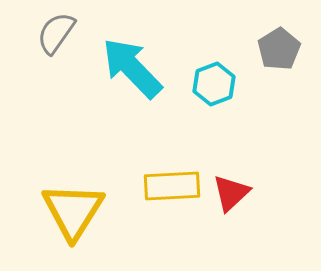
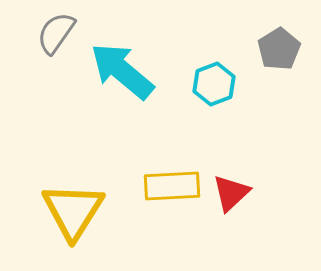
cyan arrow: moved 10 px left, 3 px down; rotated 6 degrees counterclockwise
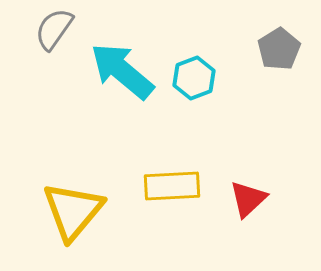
gray semicircle: moved 2 px left, 4 px up
cyan hexagon: moved 20 px left, 6 px up
red triangle: moved 17 px right, 6 px down
yellow triangle: rotated 8 degrees clockwise
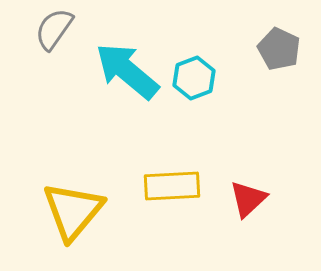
gray pentagon: rotated 15 degrees counterclockwise
cyan arrow: moved 5 px right
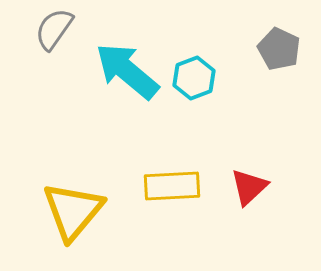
red triangle: moved 1 px right, 12 px up
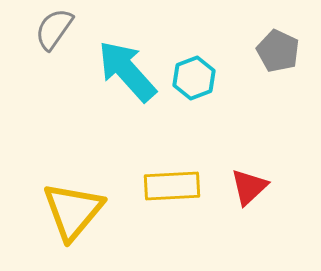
gray pentagon: moved 1 px left, 2 px down
cyan arrow: rotated 8 degrees clockwise
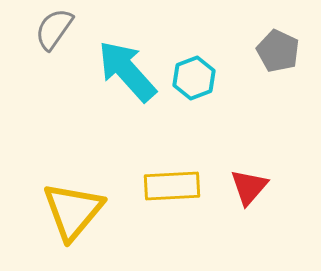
red triangle: rotated 6 degrees counterclockwise
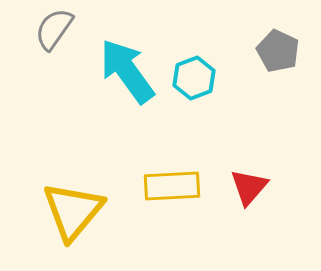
cyan arrow: rotated 6 degrees clockwise
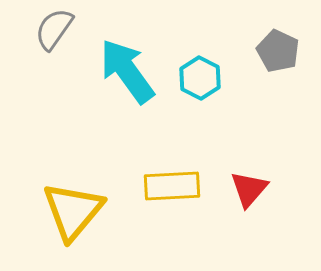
cyan hexagon: moved 6 px right; rotated 12 degrees counterclockwise
red triangle: moved 2 px down
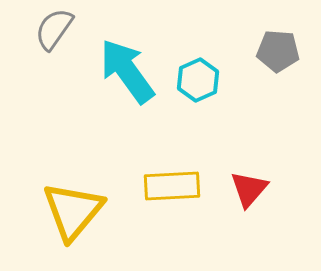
gray pentagon: rotated 21 degrees counterclockwise
cyan hexagon: moved 2 px left, 2 px down; rotated 9 degrees clockwise
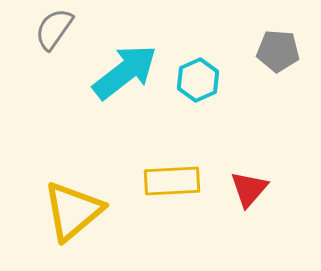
cyan arrow: moved 2 px left, 1 px down; rotated 88 degrees clockwise
yellow rectangle: moved 5 px up
yellow triangle: rotated 10 degrees clockwise
